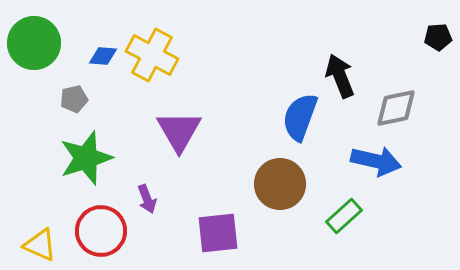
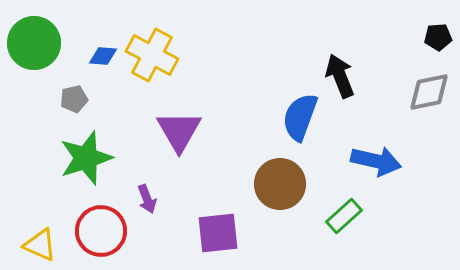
gray diamond: moved 33 px right, 16 px up
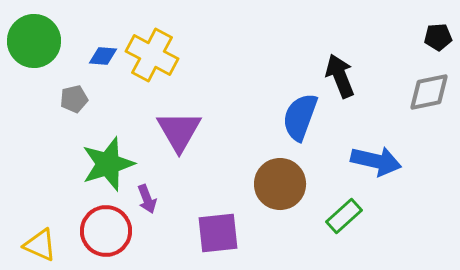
green circle: moved 2 px up
green star: moved 22 px right, 6 px down
red circle: moved 5 px right
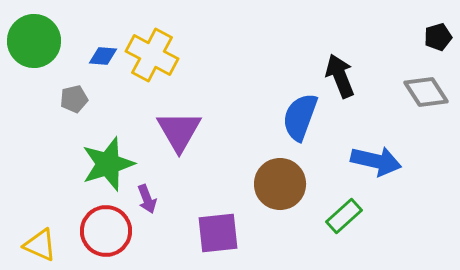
black pentagon: rotated 12 degrees counterclockwise
gray diamond: moved 3 px left; rotated 69 degrees clockwise
